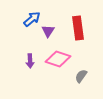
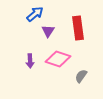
blue arrow: moved 3 px right, 5 px up
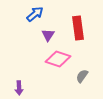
purple triangle: moved 4 px down
purple arrow: moved 11 px left, 27 px down
gray semicircle: moved 1 px right
